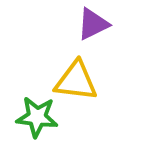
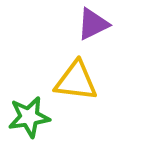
green star: moved 8 px left; rotated 15 degrees counterclockwise
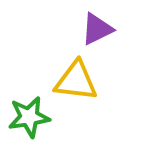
purple triangle: moved 4 px right, 5 px down
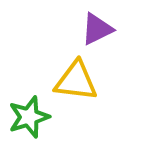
green star: rotated 9 degrees counterclockwise
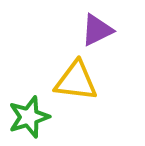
purple triangle: moved 1 px down
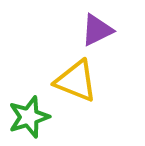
yellow triangle: rotated 15 degrees clockwise
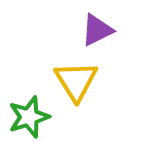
yellow triangle: rotated 36 degrees clockwise
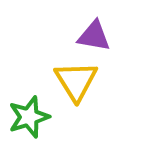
purple triangle: moved 3 px left, 6 px down; rotated 36 degrees clockwise
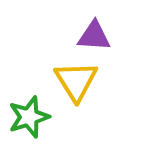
purple triangle: rotated 6 degrees counterclockwise
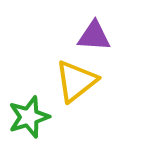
yellow triangle: rotated 24 degrees clockwise
